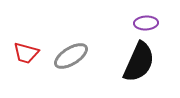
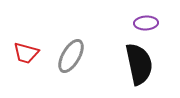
gray ellipse: rotated 28 degrees counterclockwise
black semicircle: moved 2 px down; rotated 36 degrees counterclockwise
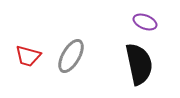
purple ellipse: moved 1 px left, 1 px up; rotated 25 degrees clockwise
red trapezoid: moved 2 px right, 3 px down
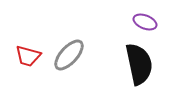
gray ellipse: moved 2 px left, 1 px up; rotated 12 degrees clockwise
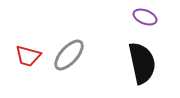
purple ellipse: moved 5 px up
black semicircle: moved 3 px right, 1 px up
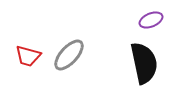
purple ellipse: moved 6 px right, 3 px down; rotated 45 degrees counterclockwise
black semicircle: moved 2 px right
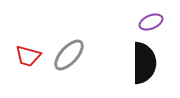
purple ellipse: moved 2 px down
black semicircle: rotated 12 degrees clockwise
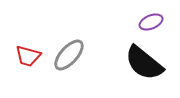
black semicircle: rotated 129 degrees clockwise
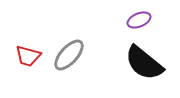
purple ellipse: moved 12 px left, 2 px up
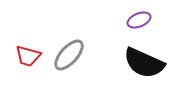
black semicircle: rotated 15 degrees counterclockwise
